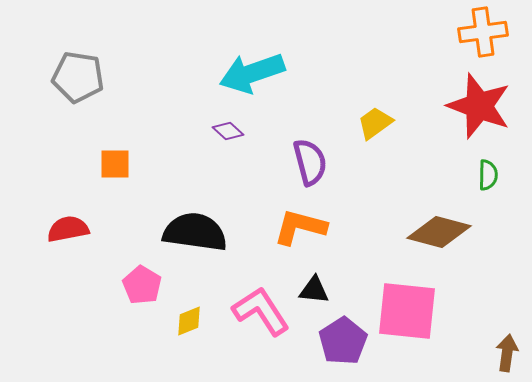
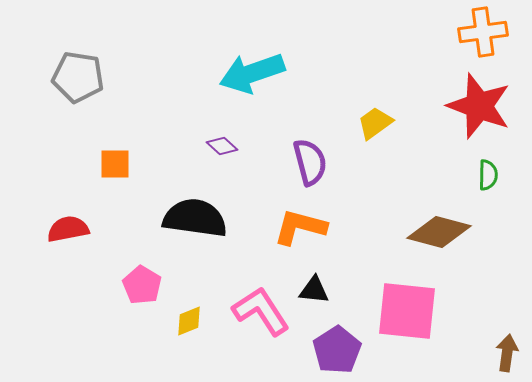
purple diamond: moved 6 px left, 15 px down
black semicircle: moved 14 px up
purple pentagon: moved 6 px left, 9 px down
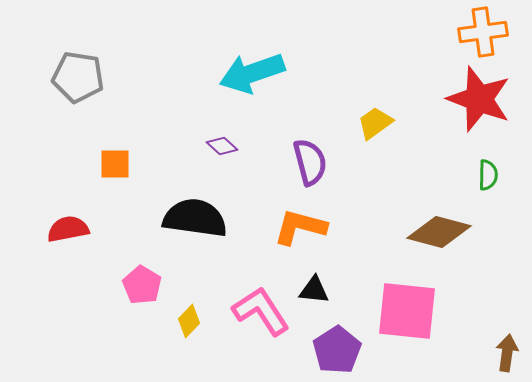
red star: moved 7 px up
yellow diamond: rotated 24 degrees counterclockwise
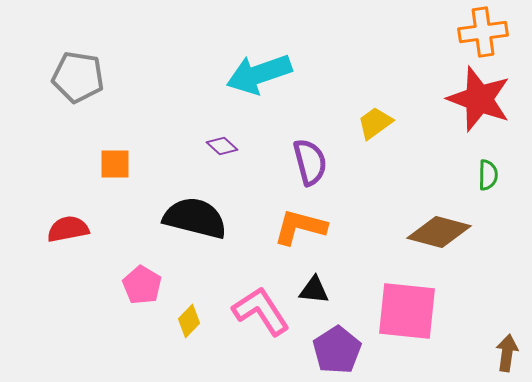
cyan arrow: moved 7 px right, 1 px down
black semicircle: rotated 6 degrees clockwise
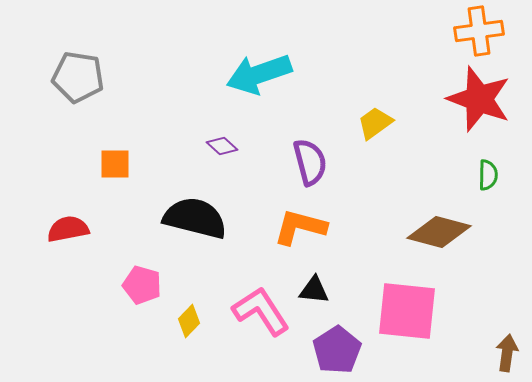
orange cross: moved 4 px left, 1 px up
pink pentagon: rotated 15 degrees counterclockwise
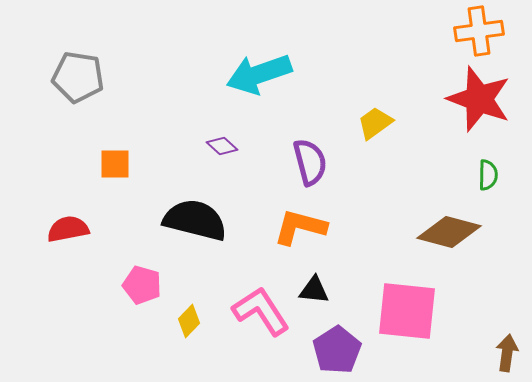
black semicircle: moved 2 px down
brown diamond: moved 10 px right
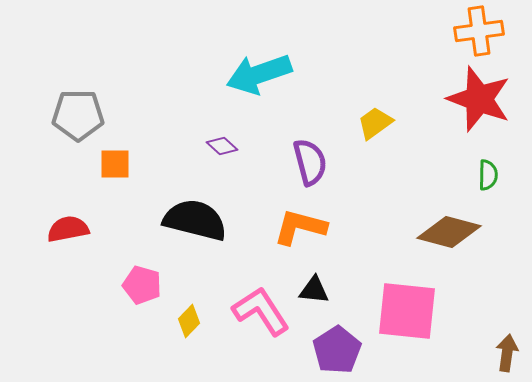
gray pentagon: moved 38 px down; rotated 9 degrees counterclockwise
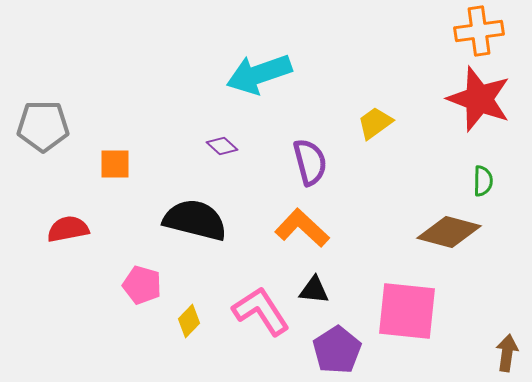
gray pentagon: moved 35 px left, 11 px down
green semicircle: moved 5 px left, 6 px down
orange L-shape: moved 2 px right, 1 px down; rotated 28 degrees clockwise
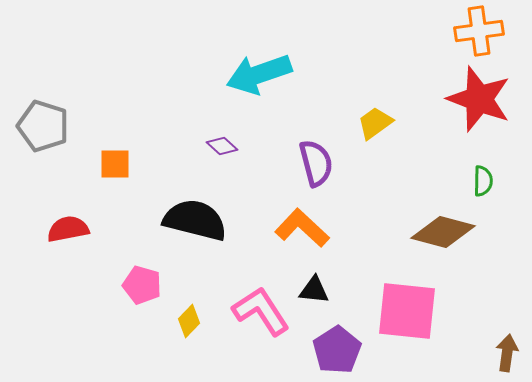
gray pentagon: rotated 18 degrees clockwise
purple semicircle: moved 6 px right, 1 px down
brown diamond: moved 6 px left
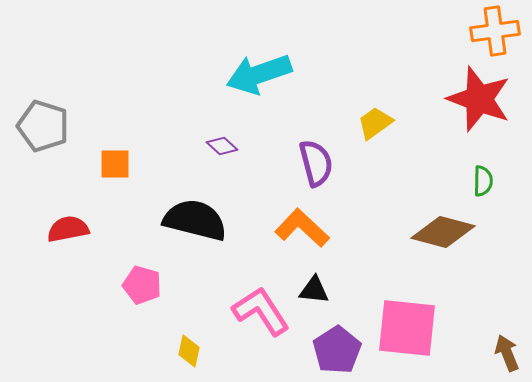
orange cross: moved 16 px right
pink square: moved 17 px down
yellow diamond: moved 30 px down; rotated 32 degrees counterclockwise
brown arrow: rotated 30 degrees counterclockwise
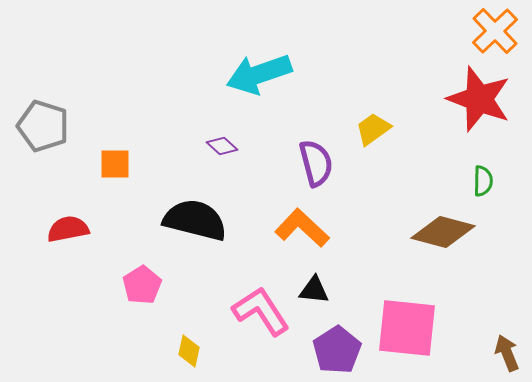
orange cross: rotated 36 degrees counterclockwise
yellow trapezoid: moved 2 px left, 6 px down
pink pentagon: rotated 24 degrees clockwise
